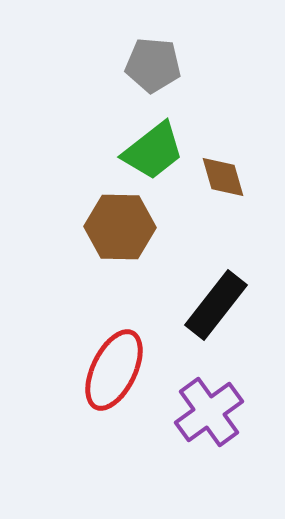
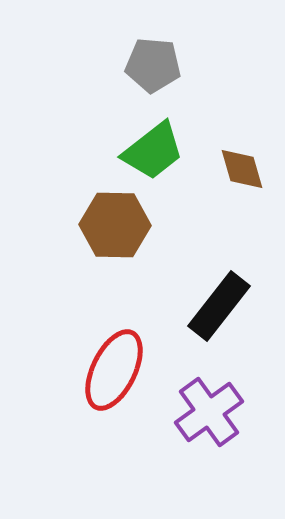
brown diamond: moved 19 px right, 8 px up
brown hexagon: moved 5 px left, 2 px up
black rectangle: moved 3 px right, 1 px down
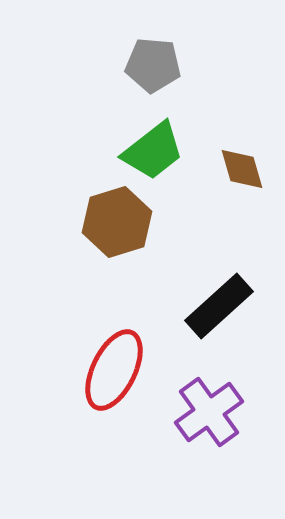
brown hexagon: moved 2 px right, 3 px up; rotated 18 degrees counterclockwise
black rectangle: rotated 10 degrees clockwise
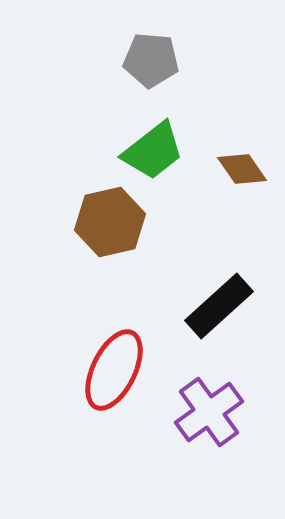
gray pentagon: moved 2 px left, 5 px up
brown diamond: rotated 18 degrees counterclockwise
brown hexagon: moved 7 px left; rotated 4 degrees clockwise
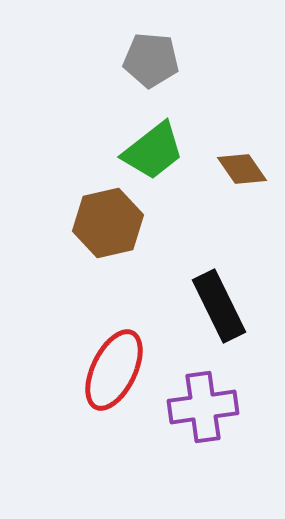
brown hexagon: moved 2 px left, 1 px down
black rectangle: rotated 74 degrees counterclockwise
purple cross: moved 6 px left, 5 px up; rotated 28 degrees clockwise
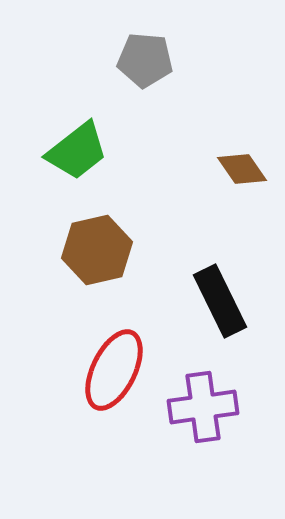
gray pentagon: moved 6 px left
green trapezoid: moved 76 px left
brown hexagon: moved 11 px left, 27 px down
black rectangle: moved 1 px right, 5 px up
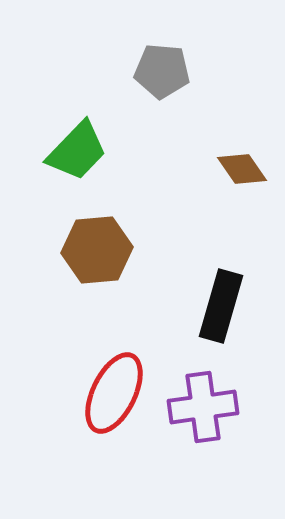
gray pentagon: moved 17 px right, 11 px down
green trapezoid: rotated 8 degrees counterclockwise
brown hexagon: rotated 8 degrees clockwise
black rectangle: moved 1 px right, 5 px down; rotated 42 degrees clockwise
red ellipse: moved 23 px down
